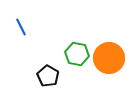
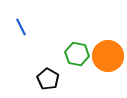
orange circle: moved 1 px left, 2 px up
black pentagon: moved 3 px down
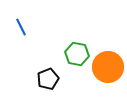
orange circle: moved 11 px down
black pentagon: rotated 20 degrees clockwise
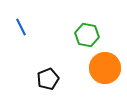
green hexagon: moved 10 px right, 19 px up
orange circle: moved 3 px left, 1 px down
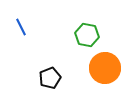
black pentagon: moved 2 px right, 1 px up
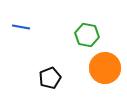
blue line: rotated 54 degrees counterclockwise
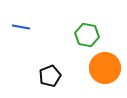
black pentagon: moved 2 px up
